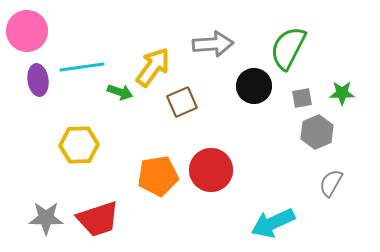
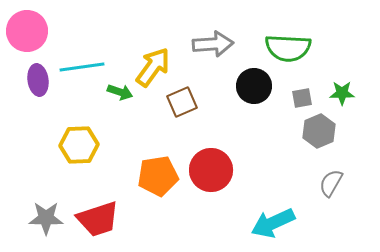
green semicircle: rotated 114 degrees counterclockwise
gray hexagon: moved 2 px right, 1 px up
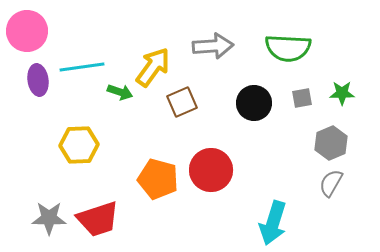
gray arrow: moved 2 px down
black circle: moved 17 px down
gray hexagon: moved 12 px right, 12 px down
orange pentagon: moved 3 px down; rotated 24 degrees clockwise
gray star: moved 3 px right
cyan arrow: rotated 48 degrees counterclockwise
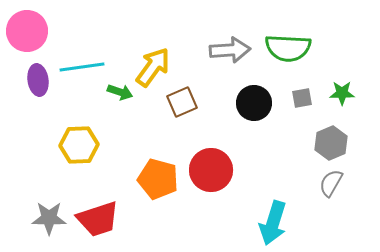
gray arrow: moved 17 px right, 4 px down
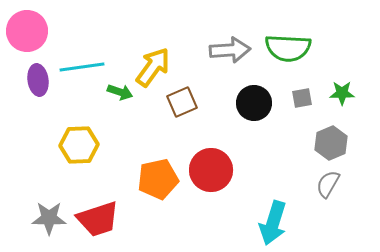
orange pentagon: rotated 27 degrees counterclockwise
gray semicircle: moved 3 px left, 1 px down
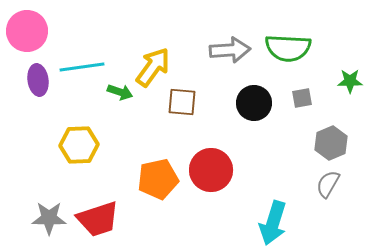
green star: moved 8 px right, 12 px up
brown square: rotated 28 degrees clockwise
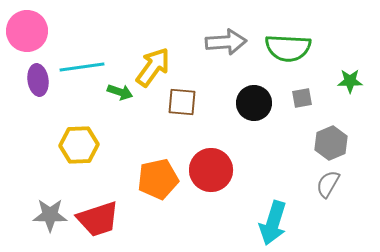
gray arrow: moved 4 px left, 8 px up
gray star: moved 1 px right, 3 px up
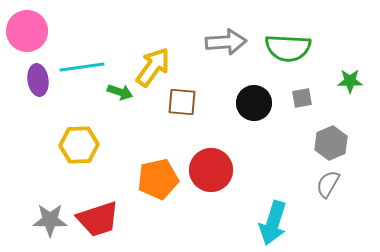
gray star: moved 5 px down
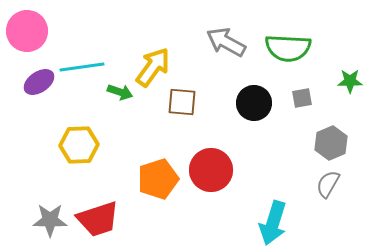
gray arrow: rotated 147 degrees counterclockwise
purple ellipse: moved 1 px right, 2 px down; rotated 64 degrees clockwise
orange pentagon: rotated 6 degrees counterclockwise
